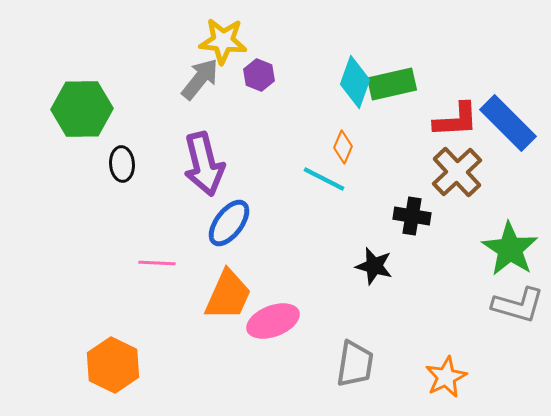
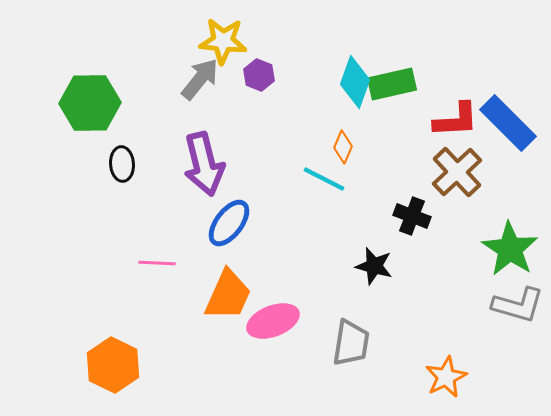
green hexagon: moved 8 px right, 6 px up
black cross: rotated 12 degrees clockwise
gray trapezoid: moved 4 px left, 21 px up
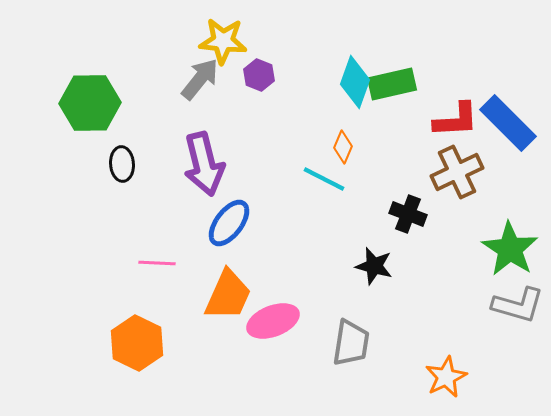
brown cross: rotated 18 degrees clockwise
black cross: moved 4 px left, 2 px up
orange hexagon: moved 24 px right, 22 px up
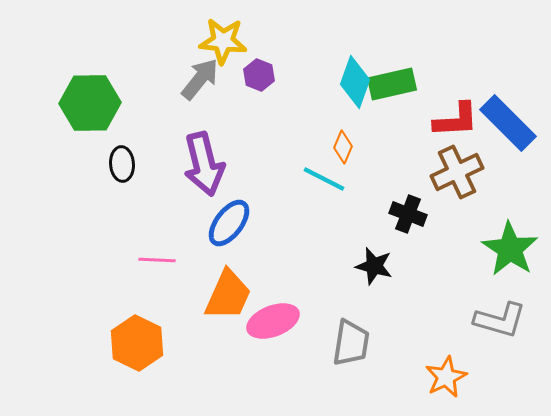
pink line: moved 3 px up
gray L-shape: moved 18 px left, 15 px down
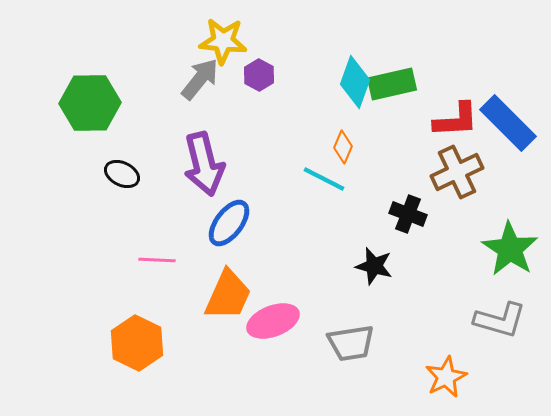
purple hexagon: rotated 8 degrees clockwise
black ellipse: moved 10 px down; rotated 60 degrees counterclockwise
gray trapezoid: rotated 72 degrees clockwise
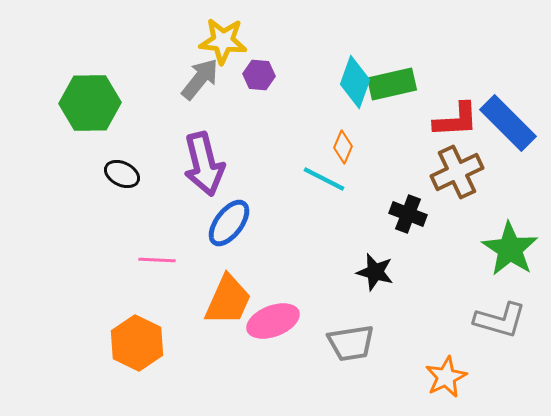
purple hexagon: rotated 24 degrees counterclockwise
black star: moved 1 px right, 6 px down
orange trapezoid: moved 5 px down
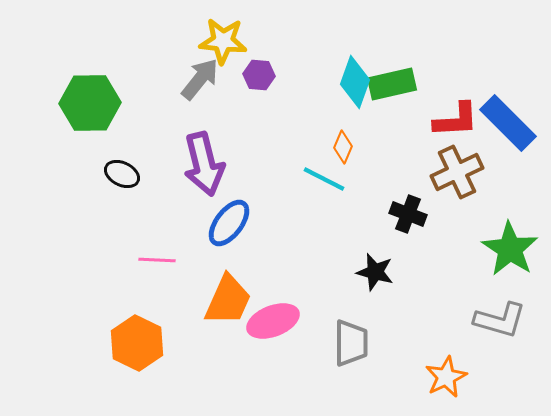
gray trapezoid: rotated 81 degrees counterclockwise
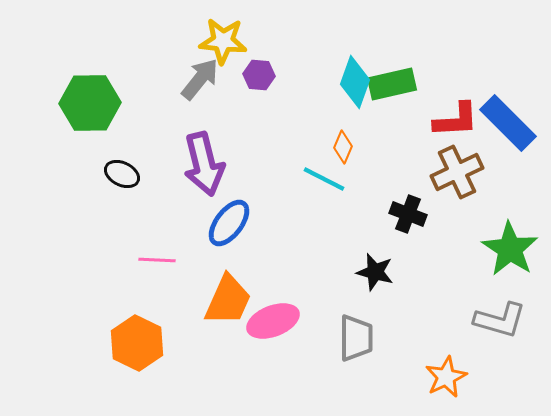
gray trapezoid: moved 5 px right, 5 px up
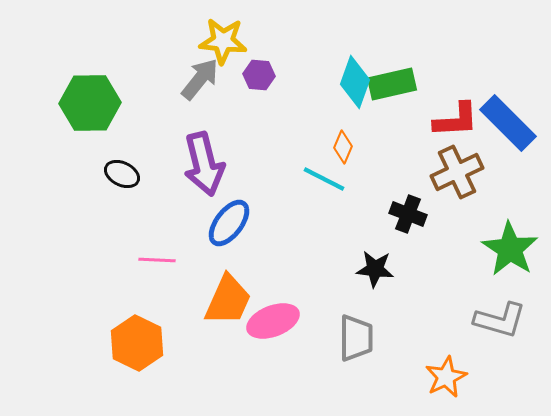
black star: moved 3 px up; rotated 9 degrees counterclockwise
